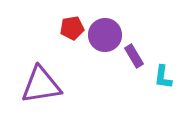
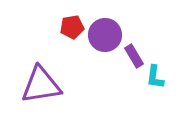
red pentagon: moved 1 px up
cyan L-shape: moved 8 px left
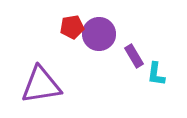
purple circle: moved 6 px left, 1 px up
cyan L-shape: moved 1 px right, 3 px up
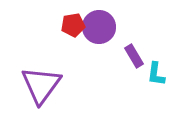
red pentagon: moved 1 px right, 2 px up
purple circle: moved 7 px up
purple triangle: rotated 45 degrees counterclockwise
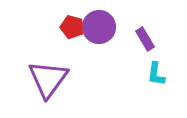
red pentagon: moved 1 px left, 2 px down; rotated 25 degrees clockwise
purple rectangle: moved 11 px right, 17 px up
purple triangle: moved 7 px right, 6 px up
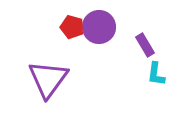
purple rectangle: moved 6 px down
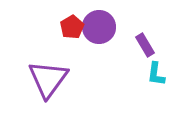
red pentagon: rotated 25 degrees clockwise
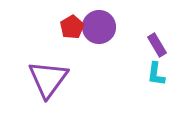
purple rectangle: moved 12 px right
